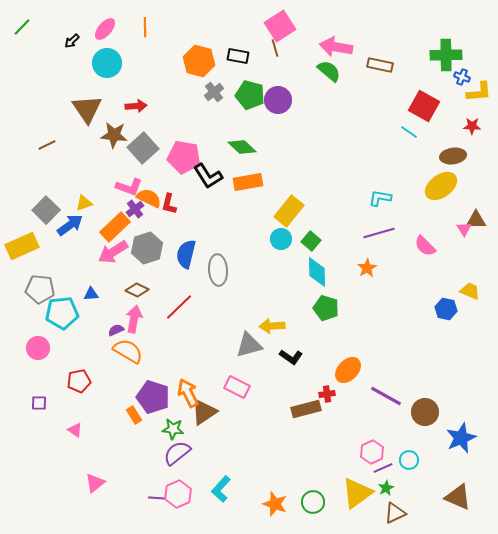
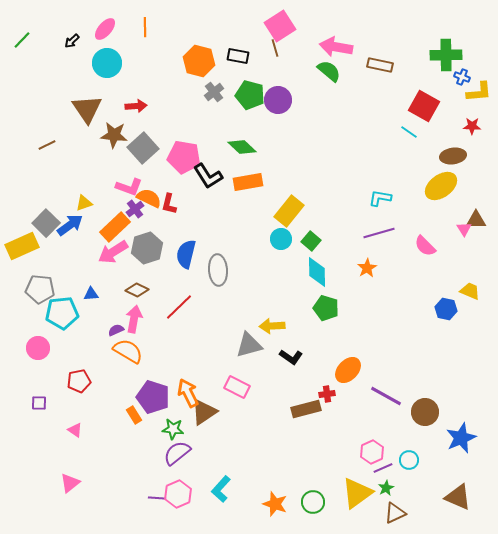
green line at (22, 27): moved 13 px down
gray square at (46, 210): moved 13 px down
pink triangle at (95, 483): moved 25 px left
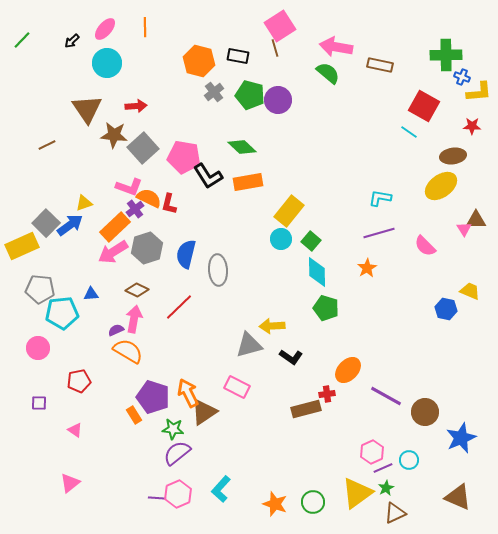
green semicircle at (329, 71): moved 1 px left, 2 px down
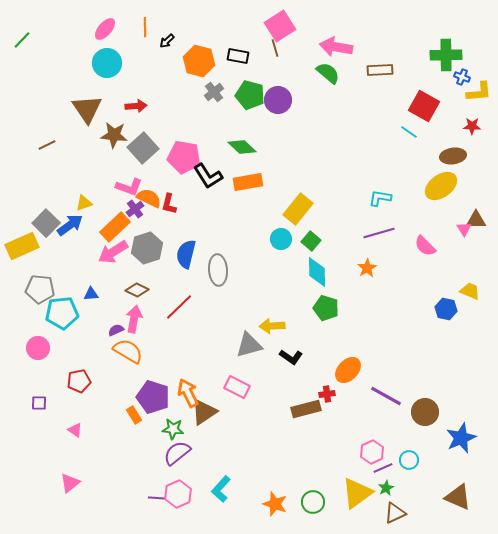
black arrow at (72, 41): moved 95 px right
brown rectangle at (380, 65): moved 5 px down; rotated 15 degrees counterclockwise
yellow rectangle at (289, 211): moved 9 px right, 2 px up
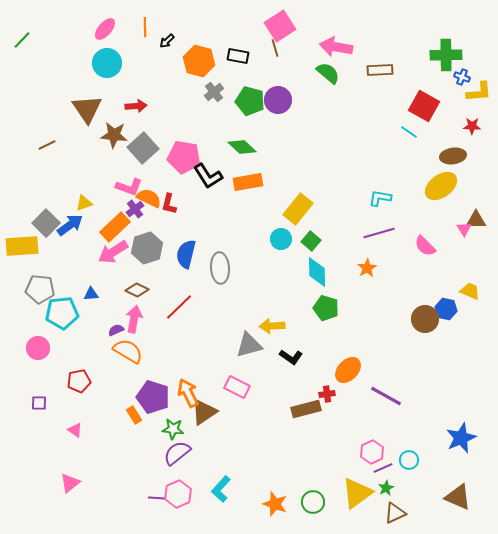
green pentagon at (250, 95): moved 6 px down
yellow rectangle at (22, 246): rotated 20 degrees clockwise
gray ellipse at (218, 270): moved 2 px right, 2 px up
brown circle at (425, 412): moved 93 px up
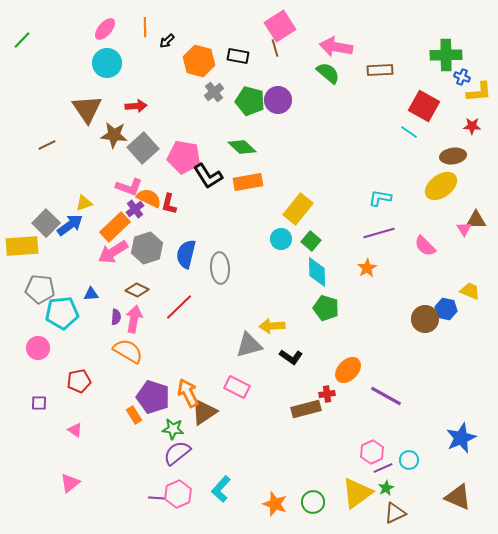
purple semicircle at (116, 330): moved 13 px up; rotated 119 degrees clockwise
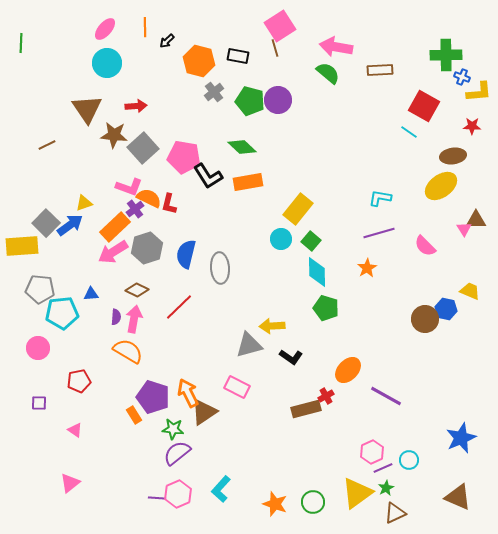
green line at (22, 40): moved 1 px left, 3 px down; rotated 42 degrees counterclockwise
red cross at (327, 394): moved 1 px left, 2 px down; rotated 21 degrees counterclockwise
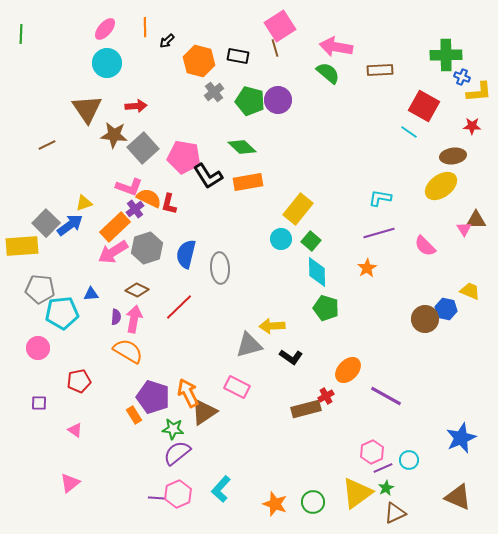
green line at (21, 43): moved 9 px up
